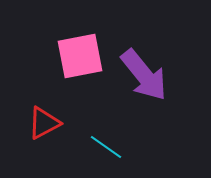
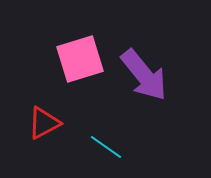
pink square: moved 3 px down; rotated 6 degrees counterclockwise
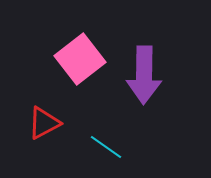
pink square: rotated 21 degrees counterclockwise
purple arrow: rotated 40 degrees clockwise
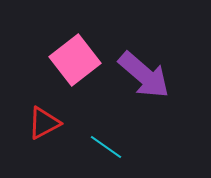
pink square: moved 5 px left, 1 px down
purple arrow: rotated 50 degrees counterclockwise
